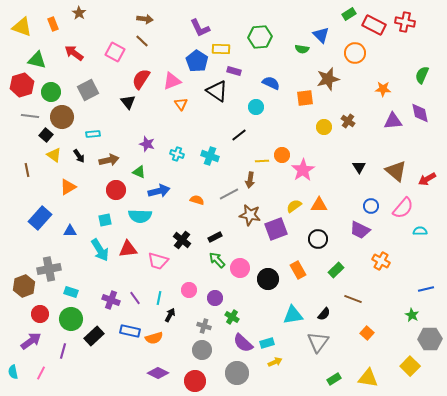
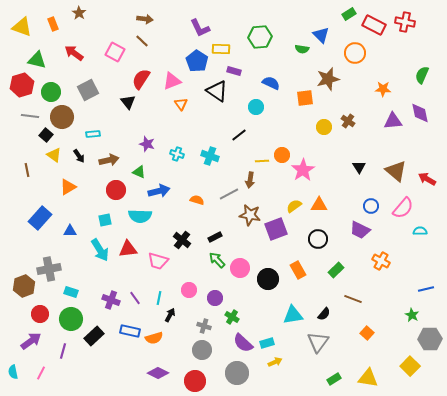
red arrow at (427, 179): rotated 60 degrees clockwise
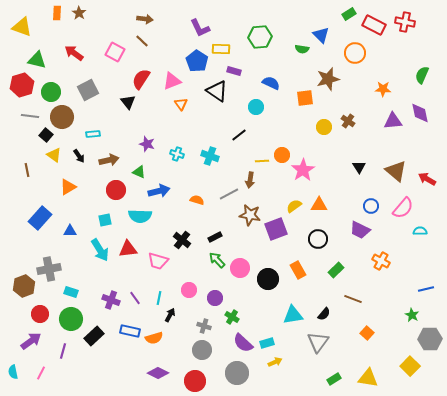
orange rectangle at (53, 24): moved 4 px right, 11 px up; rotated 24 degrees clockwise
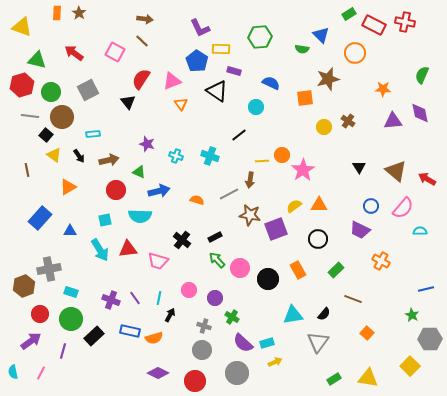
cyan cross at (177, 154): moved 1 px left, 2 px down
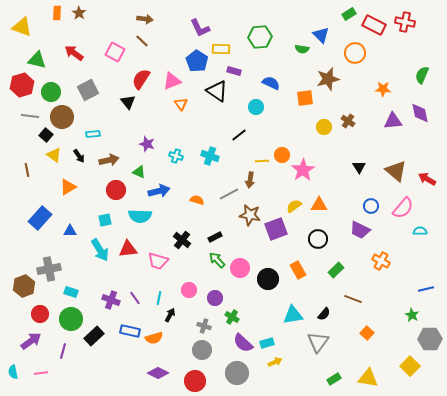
pink line at (41, 373): rotated 56 degrees clockwise
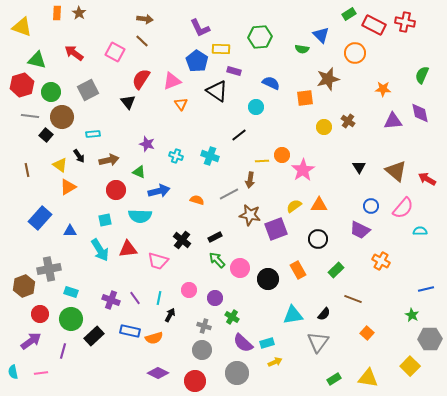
yellow triangle at (54, 155): moved 6 px right, 10 px down
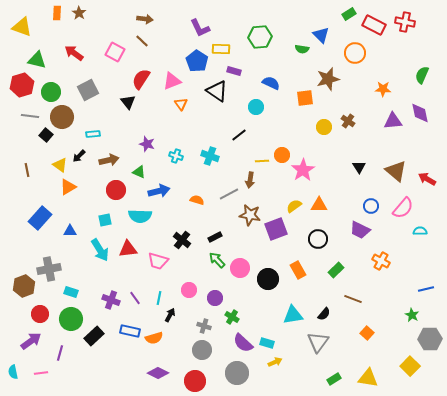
black arrow at (79, 156): rotated 80 degrees clockwise
cyan rectangle at (267, 343): rotated 32 degrees clockwise
purple line at (63, 351): moved 3 px left, 2 px down
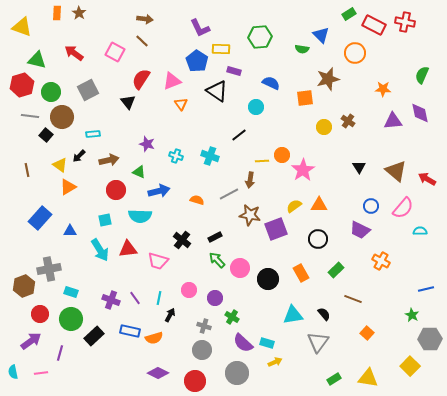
orange rectangle at (298, 270): moved 3 px right, 3 px down
black semicircle at (324, 314): rotated 80 degrees counterclockwise
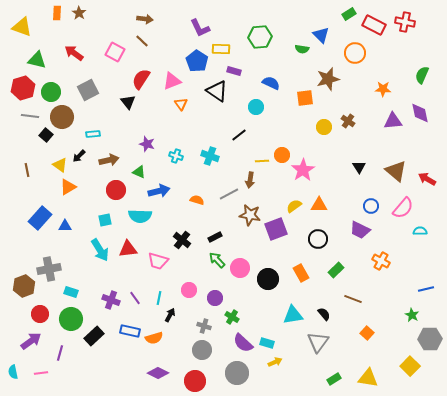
red hexagon at (22, 85): moved 1 px right, 3 px down
blue triangle at (70, 231): moved 5 px left, 5 px up
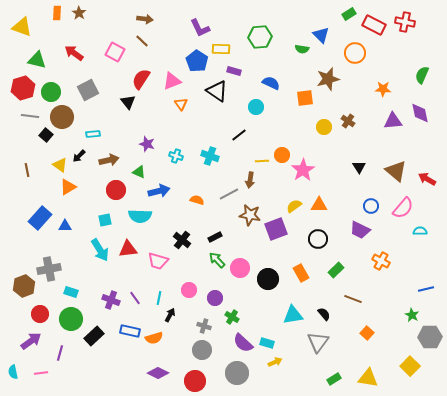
gray hexagon at (430, 339): moved 2 px up
